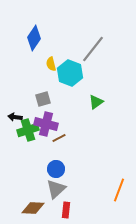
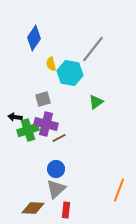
cyan hexagon: rotated 10 degrees counterclockwise
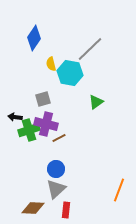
gray line: moved 3 px left; rotated 8 degrees clockwise
green cross: moved 1 px right
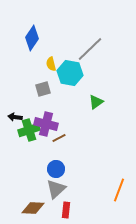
blue diamond: moved 2 px left
gray square: moved 10 px up
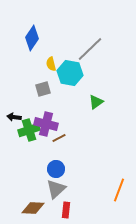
black arrow: moved 1 px left
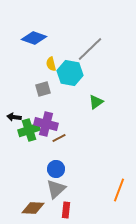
blue diamond: moved 2 px right; rotated 75 degrees clockwise
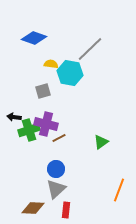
yellow semicircle: rotated 112 degrees clockwise
gray square: moved 2 px down
green triangle: moved 5 px right, 40 px down
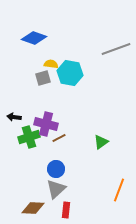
gray line: moved 26 px right; rotated 24 degrees clockwise
gray square: moved 13 px up
green cross: moved 7 px down
